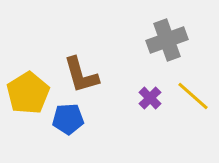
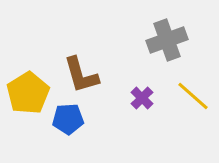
purple cross: moved 8 px left
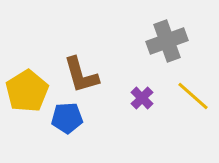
gray cross: moved 1 px down
yellow pentagon: moved 1 px left, 2 px up
blue pentagon: moved 1 px left, 1 px up
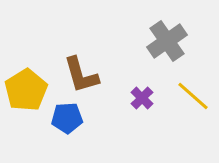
gray cross: rotated 15 degrees counterclockwise
yellow pentagon: moved 1 px left, 1 px up
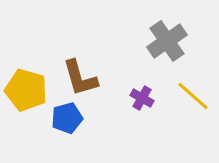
brown L-shape: moved 1 px left, 3 px down
yellow pentagon: rotated 24 degrees counterclockwise
purple cross: rotated 15 degrees counterclockwise
blue pentagon: rotated 12 degrees counterclockwise
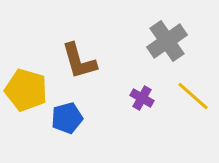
brown L-shape: moved 1 px left, 17 px up
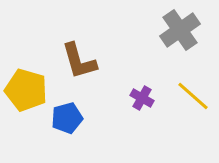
gray cross: moved 13 px right, 11 px up
